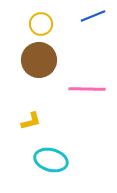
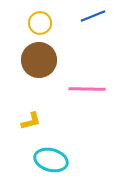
yellow circle: moved 1 px left, 1 px up
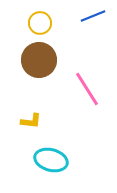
pink line: rotated 57 degrees clockwise
yellow L-shape: rotated 20 degrees clockwise
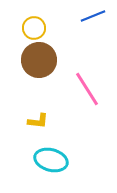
yellow circle: moved 6 px left, 5 px down
yellow L-shape: moved 7 px right
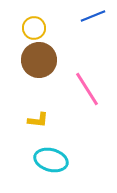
yellow L-shape: moved 1 px up
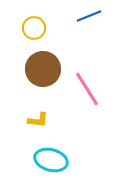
blue line: moved 4 px left
brown circle: moved 4 px right, 9 px down
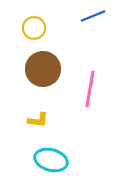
blue line: moved 4 px right
pink line: moved 3 px right; rotated 42 degrees clockwise
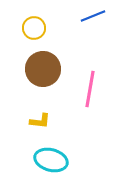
yellow L-shape: moved 2 px right, 1 px down
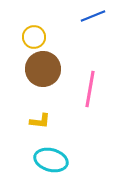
yellow circle: moved 9 px down
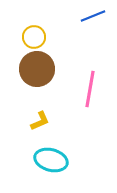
brown circle: moved 6 px left
yellow L-shape: rotated 30 degrees counterclockwise
